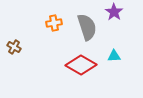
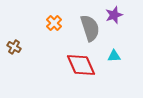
purple star: moved 3 px down; rotated 18 degrees clockwise
orange cross: rotated 35 degrees counterclockwise
gray semicircle: moved 3 px right, 1 px down
red diamond: rotated 36 degrees clockwise
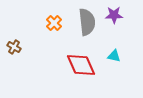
purple star: rotated 18 degrees clockwise
gray semicircle: moved 3 px left, 6 px up; rotated 12 degrees clockwise
cyan triangle: rotated 16 degrees clockwise
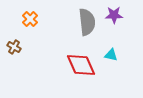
orange cross: moved 24 px left, 4 px up
cyan triangle: moved 3 px left, 1 px up
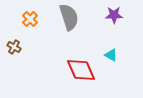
gray semicircle: moved 18 px left, 5 px up; rotated 12 degrees counterclockwise
cyan triangle: rotated 16 degrees clockwise
red diamond: moved 5 px down
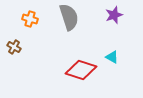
purple star: rotated 18 degrees counterclockwise
orange cross: rotated 28 degrees counterclockwise
cyan triangle: moved 1 px right, 2 px down
red diamond: rotated 48 degrees counterclockwise
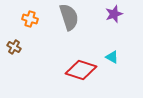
purple star: moved 1 px up
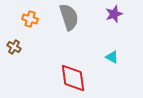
red diamond: moved 8 px left, 8 px down; rotated 64 degrees clockwise
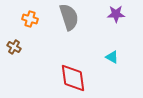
purple star: moved 2 px right; rotated 18 degrees clockwise
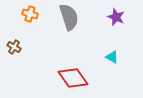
purple star: moved 3 px down; rotated 24 degrees clockwise
orange cross: moved 5 px up
red diamond: rotated 28 degrees counterclockwise
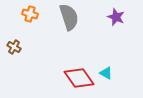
cyan triangle: moved 6 px left, 16 px down
red diamond: moved 6 px right
